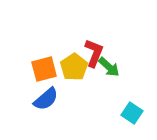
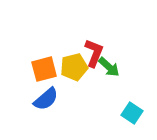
yellow pentagon: rotated 20 degrees clockwise
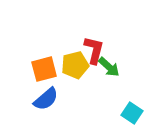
red L-shape: moved 3 px up; rotated 8 degrees counterclockwise
yellow pentagon: moved 1 px right, 2 px up
